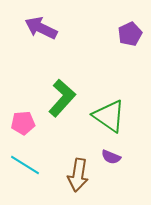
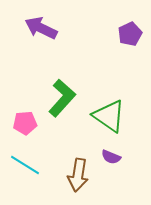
pink pentagon: moved 2 px right
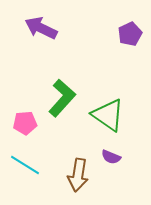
green triangle: moved 1 px left, 1 px up
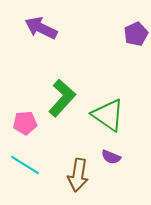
purple pentagon: moved 6 px right
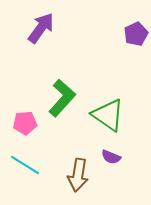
purple arrow: rotated 100 degrees clockwise
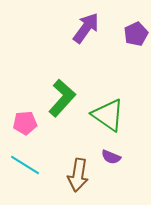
purple arrow: moved 45 px right
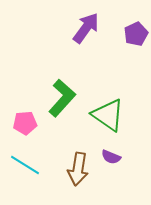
brown arrow: moved 6 px up
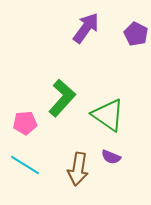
purple pentagon: rotated 20 degrees counterclockwise
